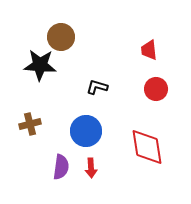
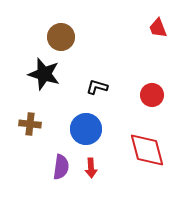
red trapezoid: moved 9 px right, 22 px up; rotated 15 degrees counterclockwise
black star: moved 4 px right, 9 px down; rotated 12 degrees clockwise
red circle: moved 4 px left, 6 px down
brown cross: rotated 20 degrees clockwise
blue circle: moved 2 px up
red diamond: moved 3 px down; rotated 6 degrees counterclockwise
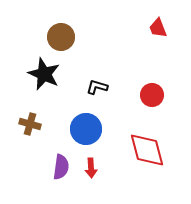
black star: rotated 8 degrees clockwise
brown cross: rotated 10 degrees clockwise
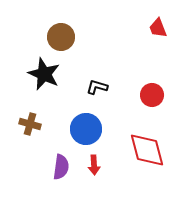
red arrow: moved 3 px right, 3 px up
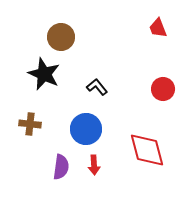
black L-shape: rotated 35 degrees clockwise
red circle: moved 11 px right, 6 px up
brown cross: rotated 10 degrees counterclockwise
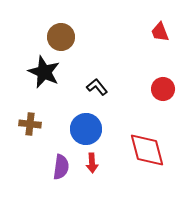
red trapezoid: moved 2 px right, 4 px down
black star: moved 2 px up
red arrow: moved 2 px left, 2 px up
